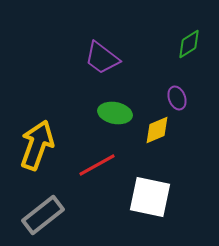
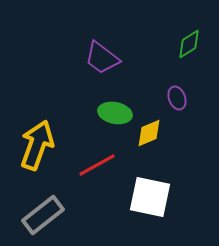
yellow diamond: moved 8 px left, 3 px down
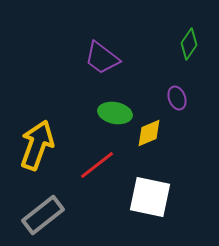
green diamond: rotated 24 degrees counterclockwise
red line: rotated 9 degrees counterclockwise
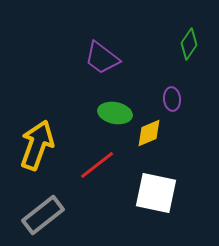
purple ellipse: moved 5 px left, 1 px down; rotated 15 degrees clockwise
white square: moved 6 px right, 4 px up
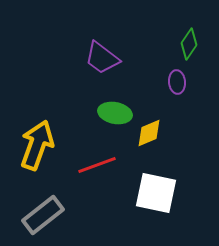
purple ellipse: moved 5 px right, 17 px up
red line: rotated 18 degrees clockwise
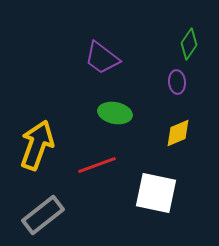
yellow diamond: moved 29 px right
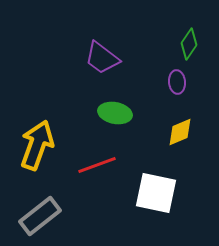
yellow diamond: moved 2 px right, 1 px up
gray rectangle: moved 3 px left, 1 px down
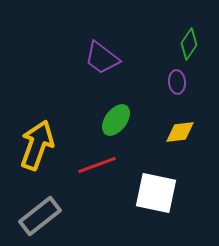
green ellipse: moved 1 px right, 7 px down; rotated 64 degrees counterclockwise
yellow diamond: rotated 16 degrees clockwise
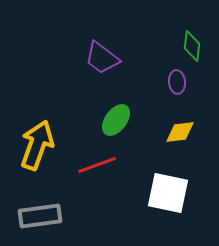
green diamond: moved 3 px right, 2 px down; rotated 28 degrees counterclockwise
white square: moved 12 px right
gray rectangle: rotated 30 degrees clockwise
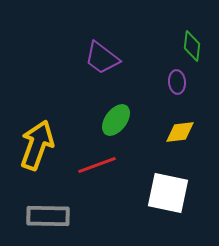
gray rectangle: moved 8 px right; rotated 9 degrees clockwise
